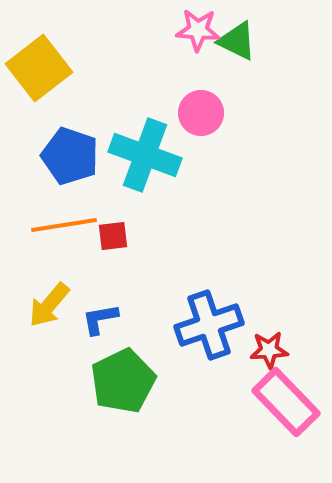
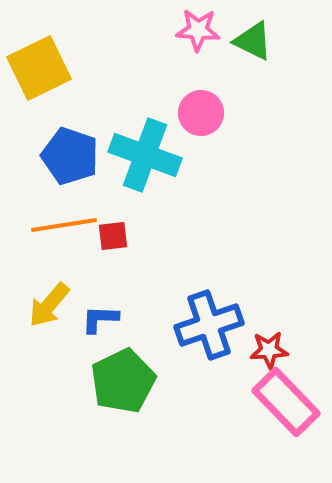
green triangle: moved 16 px right
yellow square: rotated 12 degrees clockwise
blue L-shape: rotated 12 degrees clockwise
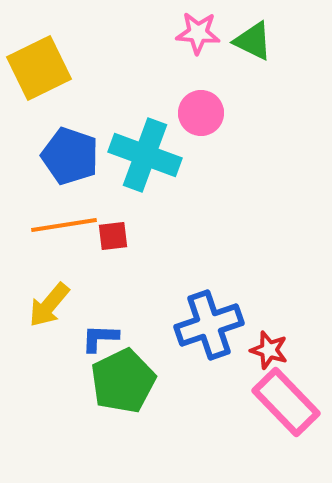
pink star: moved 3 px down
blue L-shape: moved 19 px down
red star: rotated 21 degrees clockwise
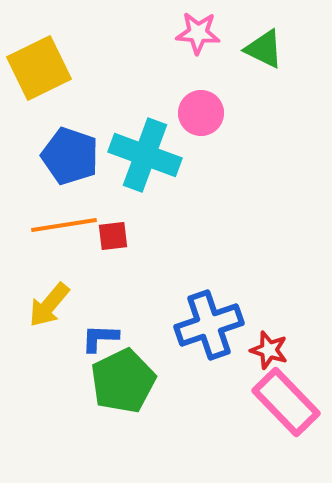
green triangle: moved 11 px right, 8 px down
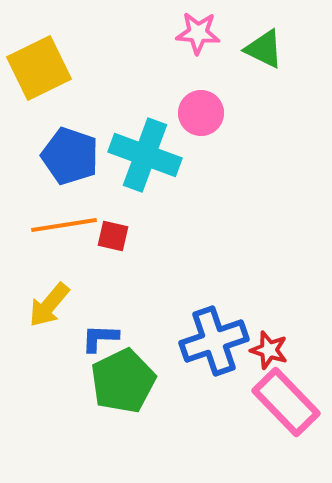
red square: rotated 20 degrees clockwise
blue cross: moved 5 px right, 16 px down
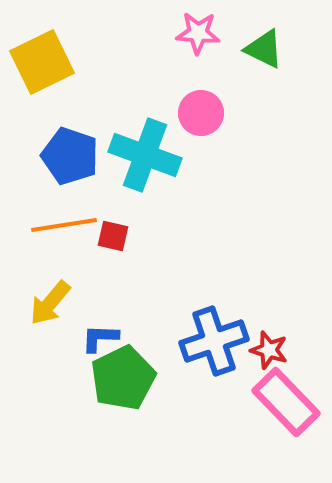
yellow square: moved 3 px right, 6 px up
yellow arrow: moved 1 px right, 2 px up
green pentagon: moved 3 px up
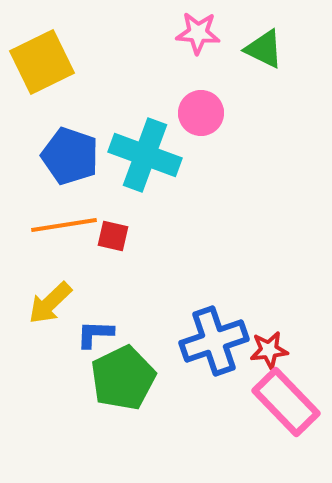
yellow arrow: rotated 6 degrees clockwise
blue L-shape: moved 5 px left, 4 px up
red star: rotated 24 degrees counterclockwise
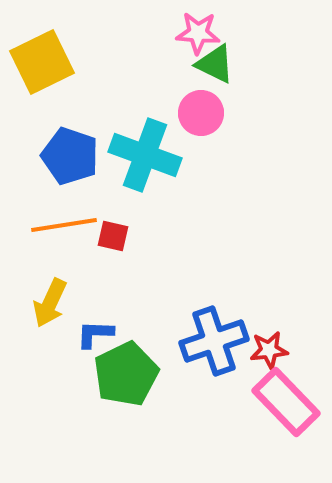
green triangle: moved 49 px left, 15 px down
yellow arrow: rotated 21 degrees counterclockwise
green pentagon: moved 3 px right, 4 px up
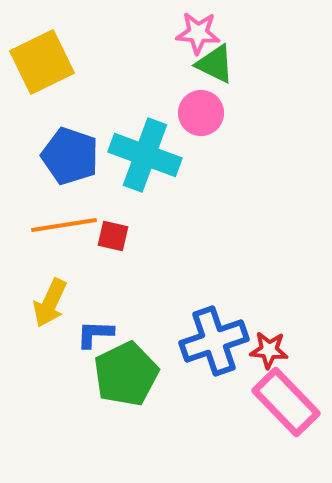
red star: rotated 12 degrees clockwise
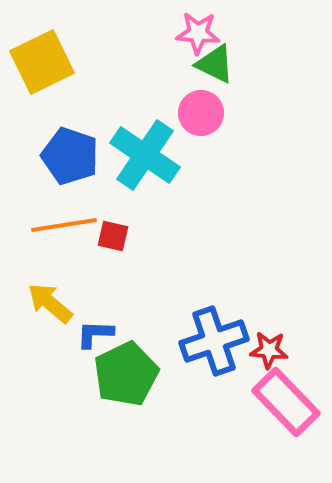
cyan cross: rotated 14 degrees clockwise
yellow arrow: rotated 105 degrees clockwise
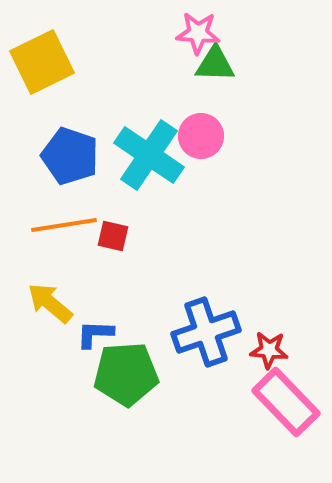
green triangle: rotated 24 degrees counterclockwise
pink circle: moved 23 px down
cyan cross: moved 4 px right
blue cross: moved 8 px left, 9 px up
green pentagon: rotated 22 degrees clockwise
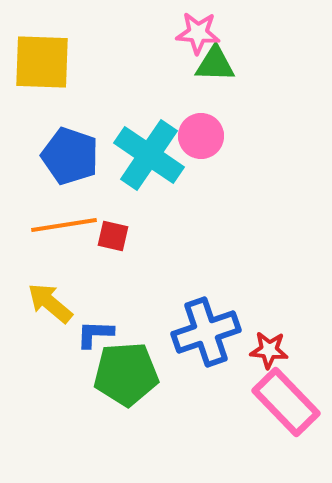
yellow square: rotated 28 degrees clockwise
